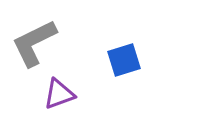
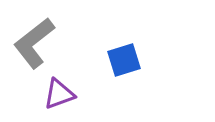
gray L-shape: rotated 12 degrees counterclockwise
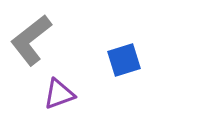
gray L-shape: moved 3 px left, 3 px up
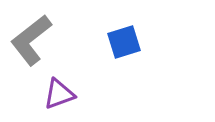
blue square: moved 18 px up
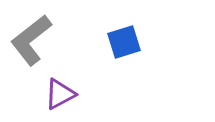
purple triangle: moved 1 px right; rotated 8 degrees counterclockwise
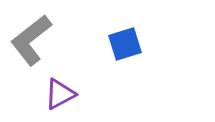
blue square: moved 1 px right, 2 px down
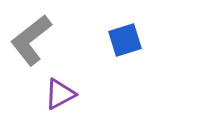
blue square: moved 4 px up
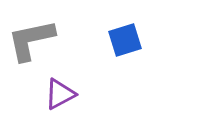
gray L-shape: rotated 26 degrees clockwise
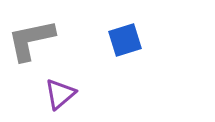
purple triangle: rotated 12 degrees counterclockwise
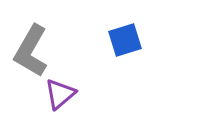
gray L-shape: moved 11 px down; rotated 48 degrees counterclockwise
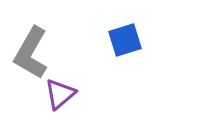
gray L-shape: moved 2 px down
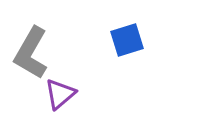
blue square: moved 2 px right
